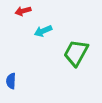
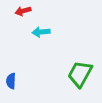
cyan arrow: moved 2 px left, 1 px down; rotated 18 degrees clockwise
green trapezoid: moved 4 px right, 21 px down
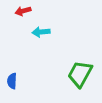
blue semicircle: moved 1 px right
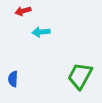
green trapezoid: moved 2 px down
blue semicircle: moved 1 px right, 2 px up
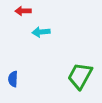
red arrow: rotated 14 degrees clockwise
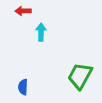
cyan arrow: rotated 96 degrees clockwise
blue semicircle: moved 10 px right, 8 px down
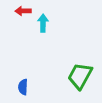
cyan arrow: moved 2 px right, 9 px up
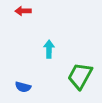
cyan arrow: moved 6 px right, 26 px down
blue semicircle: rotated 77 degrees counterclockwise
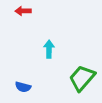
green trapezoid: moved 2 px right, 2 px down; rotated 12 degrees clockwise
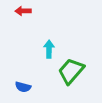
green trapezoid: moved 11 px left, 7 px up
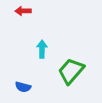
cyan arrow: moved 7 px left
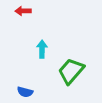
blue semicircle: moved 2 px right, 5 px down
